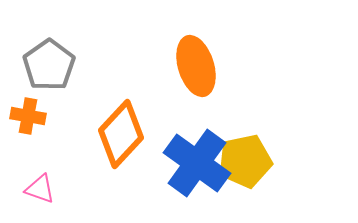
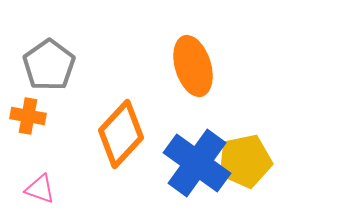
orange ellipse: moved 3 px left
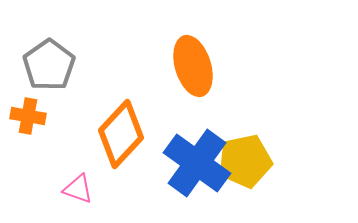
pink triangle: moved 38 px right
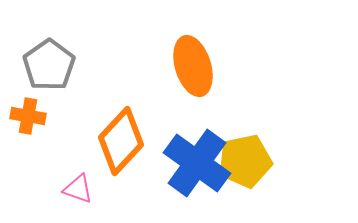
orange diamond: moved 7 px down
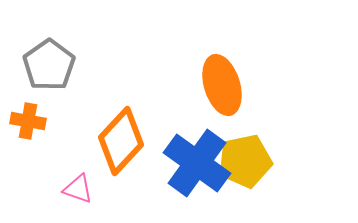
orange ellipse: moved 29 px right, 19 px down
orange cross: moved 5 px down
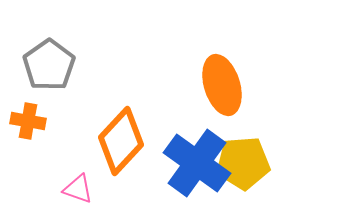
yellow pentagon: moved 2 px left, 2 px down; rotated 8 degrees clockwise
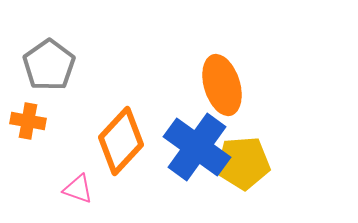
blue cross: moved 16 px up
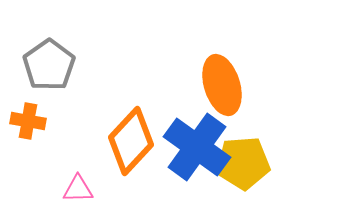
orange diamond: moved 10 px right
pink triangle: rotated 20 degrees counterclockwise
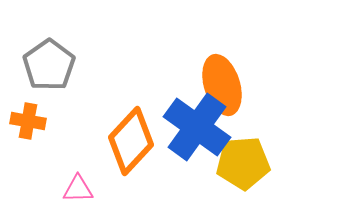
blue cross: moved 20 px up
